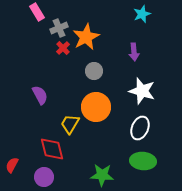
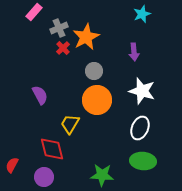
pink rectangle: moved 3 px left; rotated 72 degrees clockwise
orange circle: moved 1 px right, 7 px up
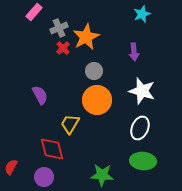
red semicircle: moved 1 px left, 2 px down
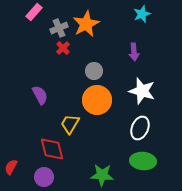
orange star: moved 13 px up
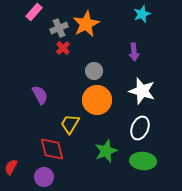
green star: moved 4 px right, 24 px up; rotated 25 degrees counterclockwise
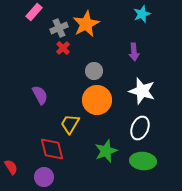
red semicircle: rotated 119 degrees clockwise
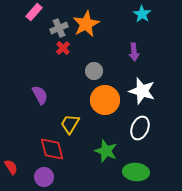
cyan star: rotated 18 degrees counterclockwise
orange circle: moved 8 px right
green star: rotated 30 degrees counterclockwise
green ellipse: moved 7 px left, 11 px down
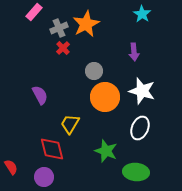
orange circle: moved 3 px up
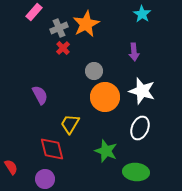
purple circle: moved 1 px right, 2 px down
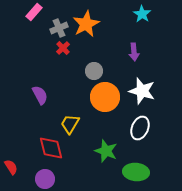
red diamond: moved 1 px left, 1 px up
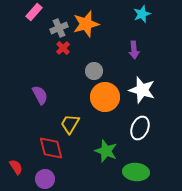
cyan star: rotated 18 degrees clockwise
orange star: rotated 12 degrees clockwise
purple arrow: moved 2 px up
white star: moved 1 px up
red semicircle: moved 5 px right
